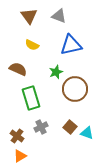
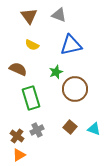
gray triangle: moved 1 px up
gray cross: moved 4 px left, 3 px down
cyan triangle: moved 7 px right, 4 px up
orange triangle: moved 1 px left, 1 px up
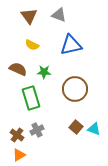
green star: moved 12 px left; rotated 24 degrees clockwise
brown square: moved 6 px right
brown cross: moved 1 px up
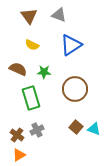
blue triangle: rotated 20 degrees counterclockwise
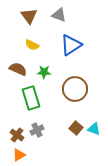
brown square: moved 1 px down
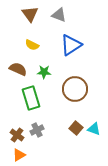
brown triangle: moved 1 px right, 2 px up
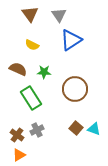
gray triangle: rotated 35 degrees clockwise
blue triangle: moved 5 px up
green rectangle: rotated 15 degrees counterclockwise
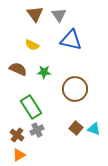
brown triangle: moved 5 px right
blue triangle: rotated 45 degrees clockwise
green rectangle: moved 9 px down
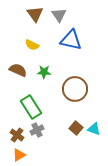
brown semicircle: moved 1 px down
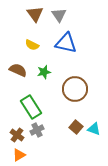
blue triangle: moved 5 px left, 3 px down
green star: rotated 16 degrees counterclockwise
brown square: moved 1 px up
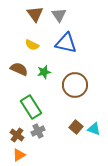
brown semicircle: moved 1 px right, 1 px up
brown circle: moved 4 px up
gray cross: moved 1 px right, 1 px down
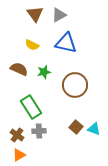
gray triangle: rotated 35 degrees clockwise
gray cross: moved 1 px right; rotated 24 degrees clockwise
